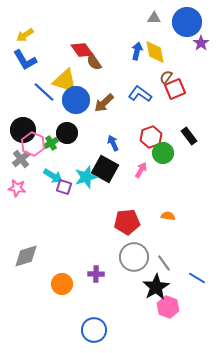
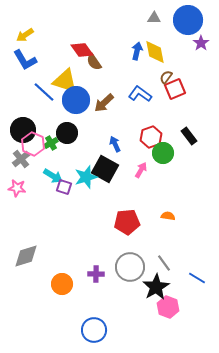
blue circle at (187, 22): moved 1 px right, 2 px up
blue arrow at (113, 143): moved 2 px right, 1 px down
gray circle at (134, 257): moved 4 px left, 10 px down
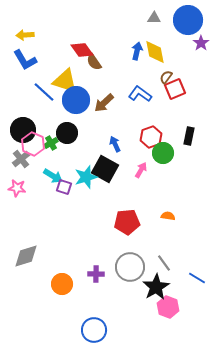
yellow arrow at (25, 35): rotated 30 degrees clockwise
black rectangle at (189, 136): rotated 48 degrees clockwise
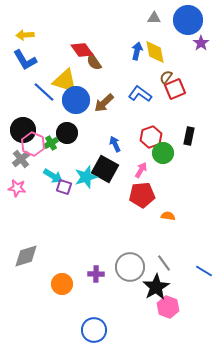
red pentagon at (127, 222): moved 15 px right, 27 px up
blue line at (197, 278): moved 7 px right, 7 px up
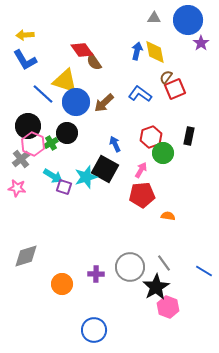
blue line at (44, 92): moved 1 px left, 2 px down
blue circle at (76, 100): moved 2 px down
black circle at (23, 130): moved 5 px right, 4 px up
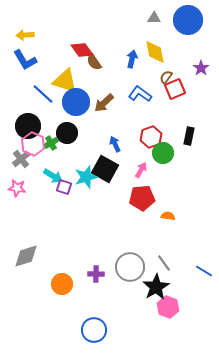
purple star at (201, 43): moved 25 px down
blue arrow at (137, 51): moved 5 px left, 8 px down
red pentagon at (142, 195): moved 3 px down
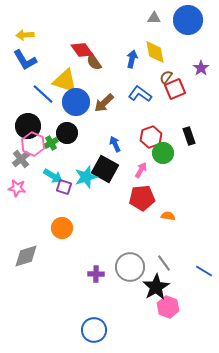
black rectangle at (189, 136): rotated 30 degrees counterclockwise
orange circle at (62, 284): moved 56 px up
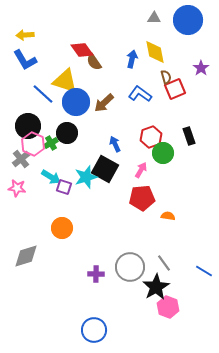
brown semicircle at (166, 77): rotated 128 degrees clockwise
cyan arrow at (53, 176): moved 2 px left, 1 px down
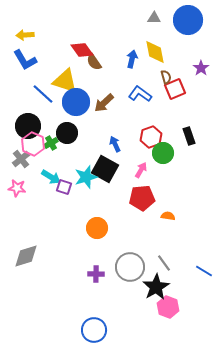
orange circle at (62, 228): moved 35 px right
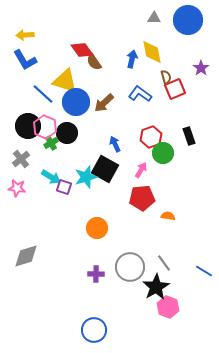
yellow diamond at (155, 52): moved 3 px left
pink hexagon at (33, 144): moved 12 px right, 17 px up
